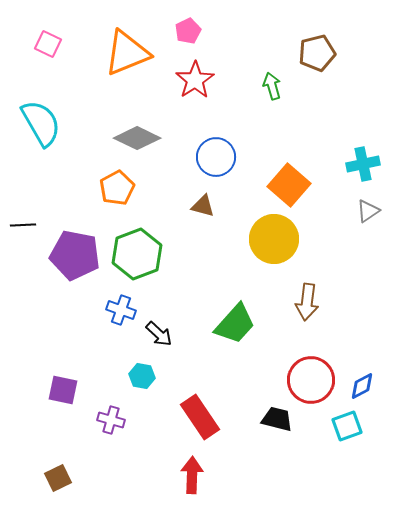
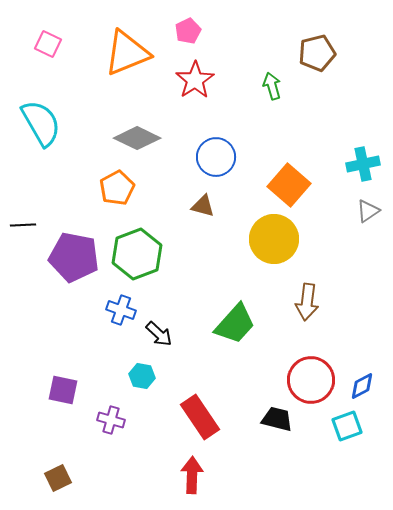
purple pentagon: moved 1 px left, 2 px down
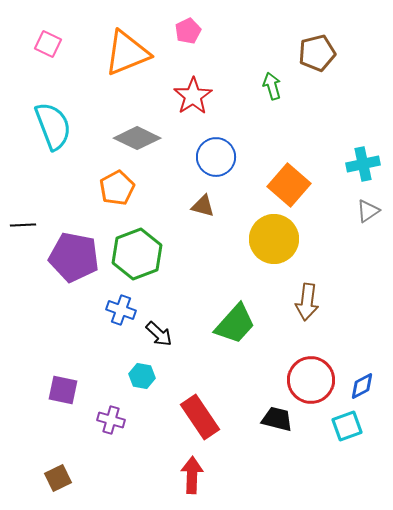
red star: moved 2 px left, 16 px down
cyan semicircle: moved 12 px right, 3 px down; rotated 9 degrees clockwise
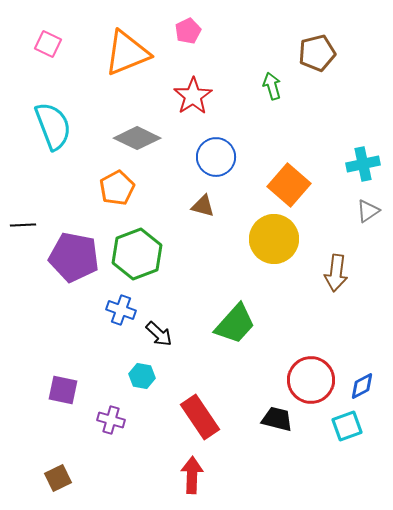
brown arrow: moved 29 px right, 29 px up
